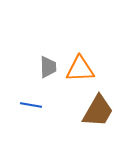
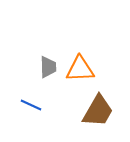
blue line: rotated 15 degrees clockwise
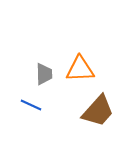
gray trapezoid: moved 4 px left, 7 px down
brown trapezoid: rotated 12 degrees clockwise
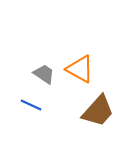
orange triangle: rotated 32 degrees clockwise
gray trapezoid: rotated 55 degrees counterclockwise
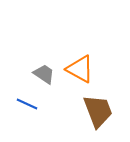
blue line: moved 4 px left, 1 px up
brown trapezoid: rotated 63 degrees counterclockwise
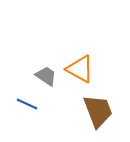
gray trapezoid: moved 2 px right, 2 px down
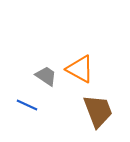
blue line: moved 1 px down
